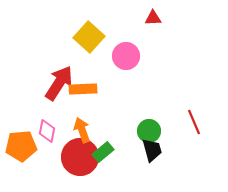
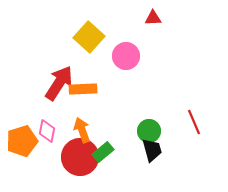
orange pentagon: moved 1 px right, 5 px up; rotated 12 degrees counterclockwise
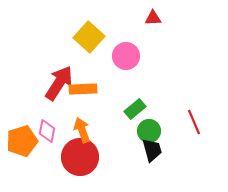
green rectangle: moved 32 px right, 43 px up
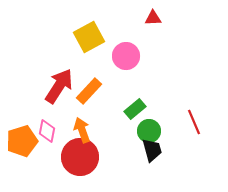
yellow square: rotated 20 degrees clockwise
red arrow: moved 3 px down
orange rectangle: moved 6 px right, 2 px down; rotated 44 degrees counterclockwise
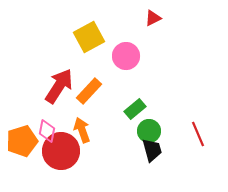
red triangle: rotated 24 degrees counterclockwise
red line: moved 4 px right, 12 px down
red circle: moved 19 px left, 6 px up
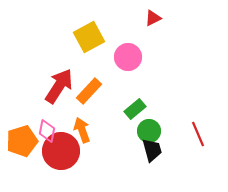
pink circle: moved 2 px right, 1 px down
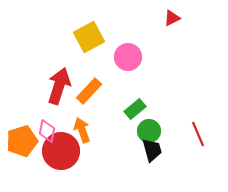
red triangle: moved 19 px right
red arrow: rotated 15 degrees counterclockwise
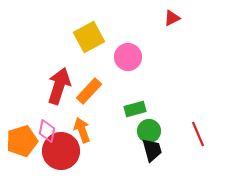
green rectangle: rotated 25 degrees clockwise
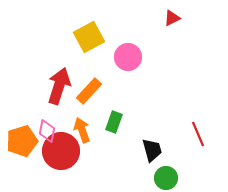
green rectangle: moved 21 px left, 13 px down; rotated 55 degrees counterclockwise
green circle: moved 17 px right, 47 px down
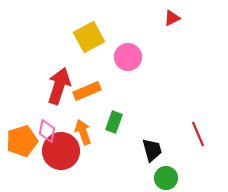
orange rectangle: moved 2 px left; rotated 24 degrees clockwise
orange arrow: moved 1 px right, 2 px down
